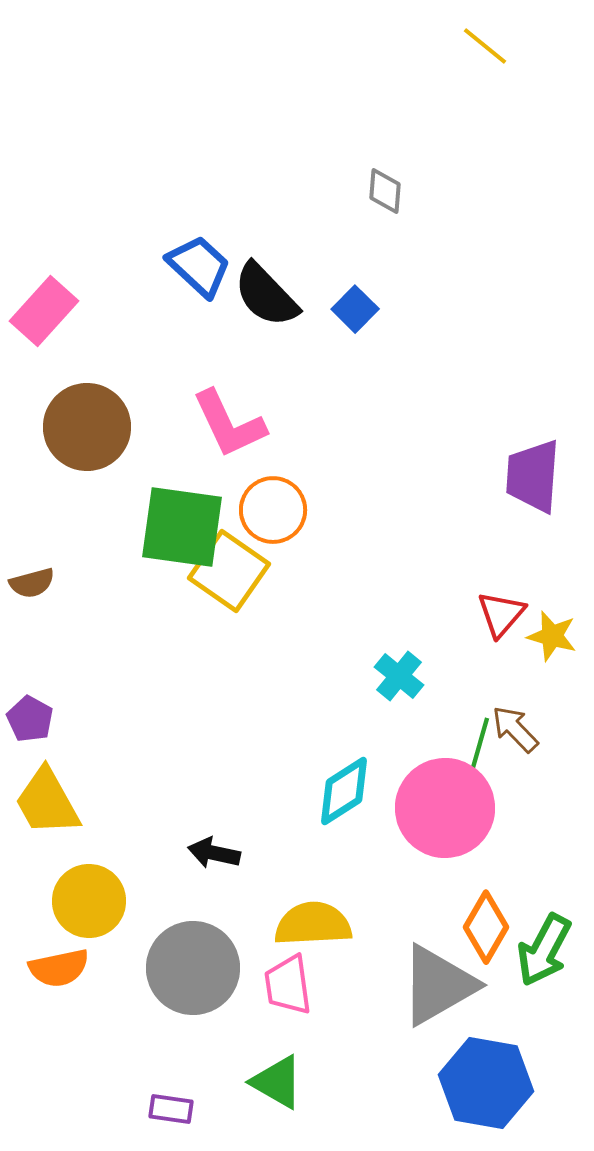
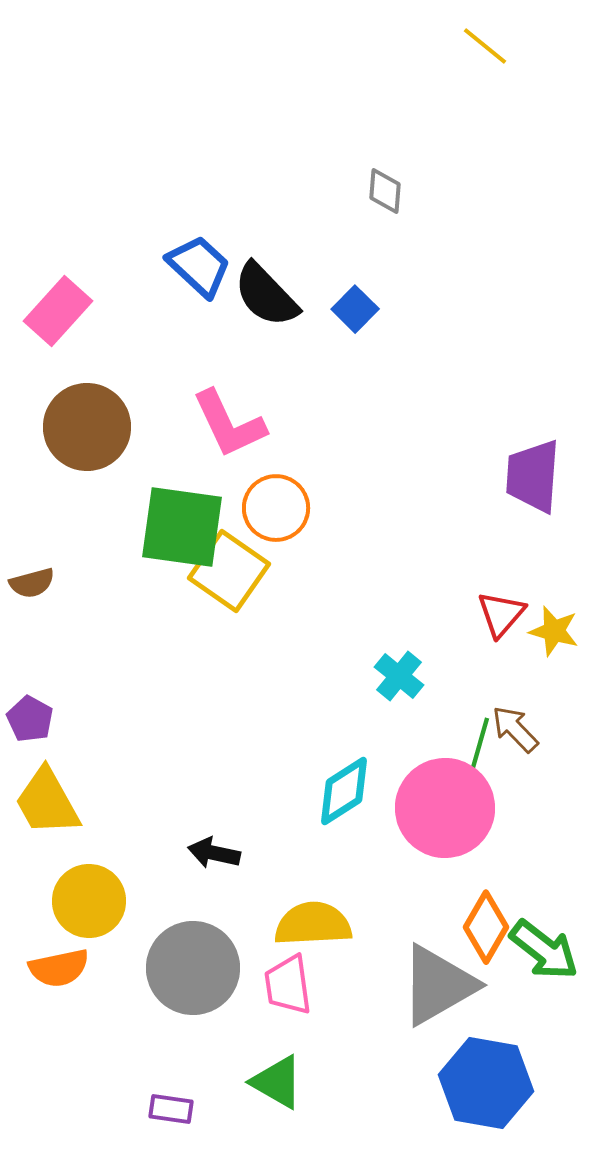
pink rectangle: moved 14 px right
orange circle: moved 3 px right, 2 px up
yellow star: moved 2 px right, 5 px up
green arrow: rotated 80 degrees counterclockwise
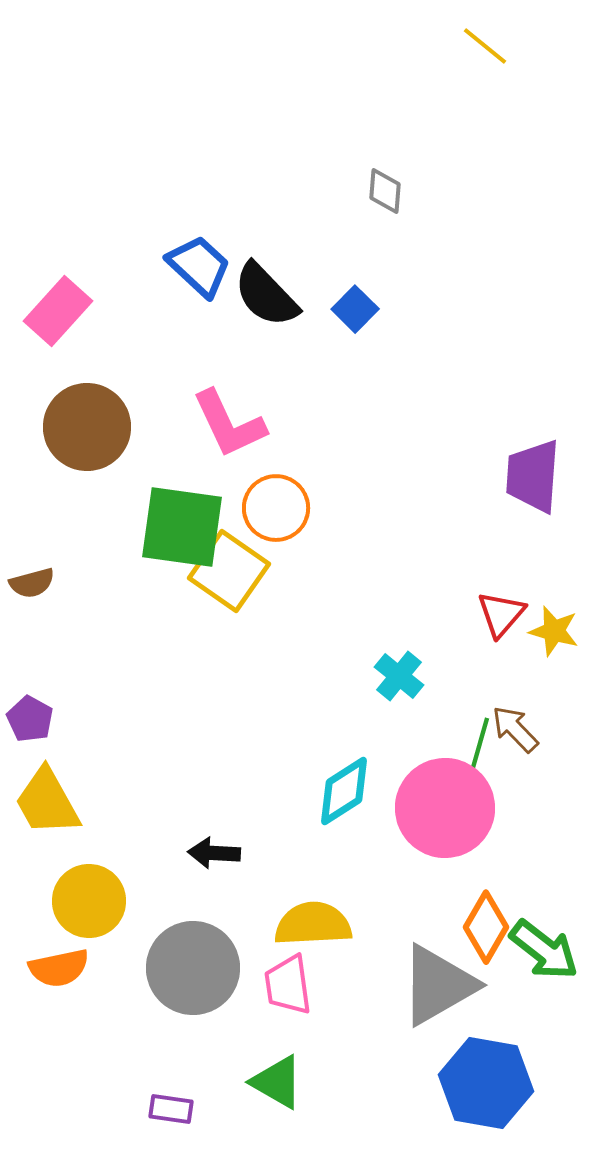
black arrow: rotated 9 degrees counterclockwise
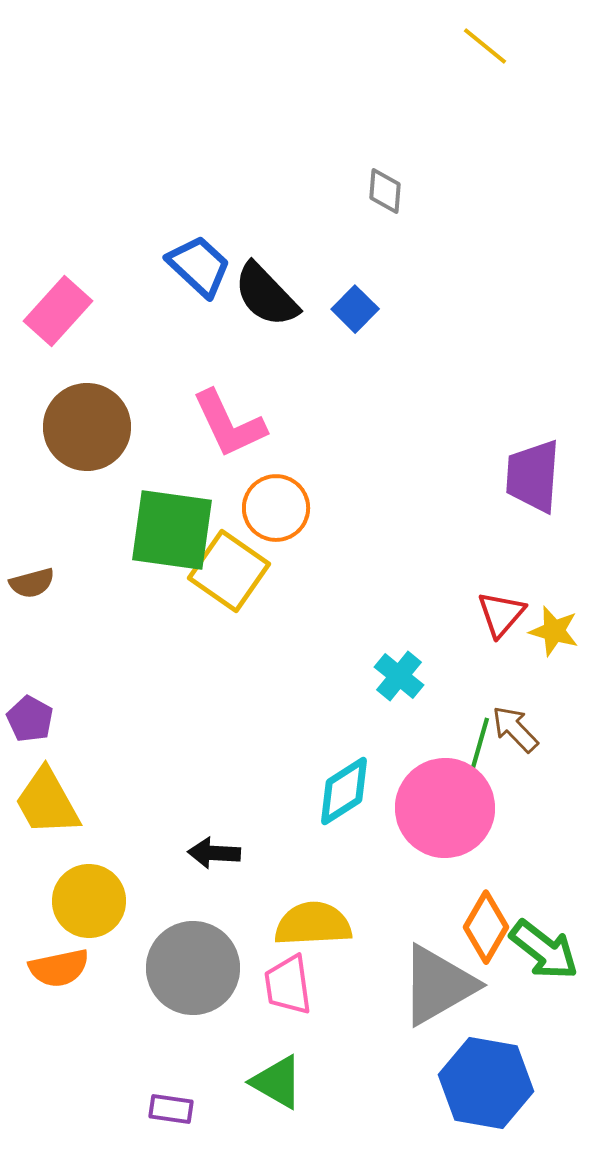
green square: moved 10 px left, 3 px down
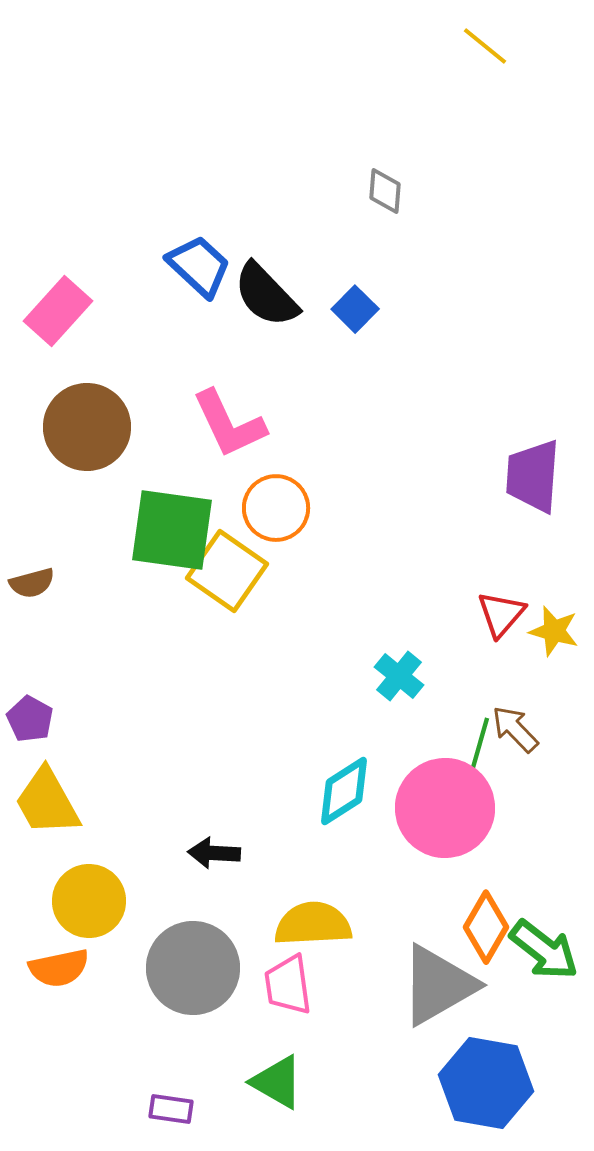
yellow square: moved 2 px left
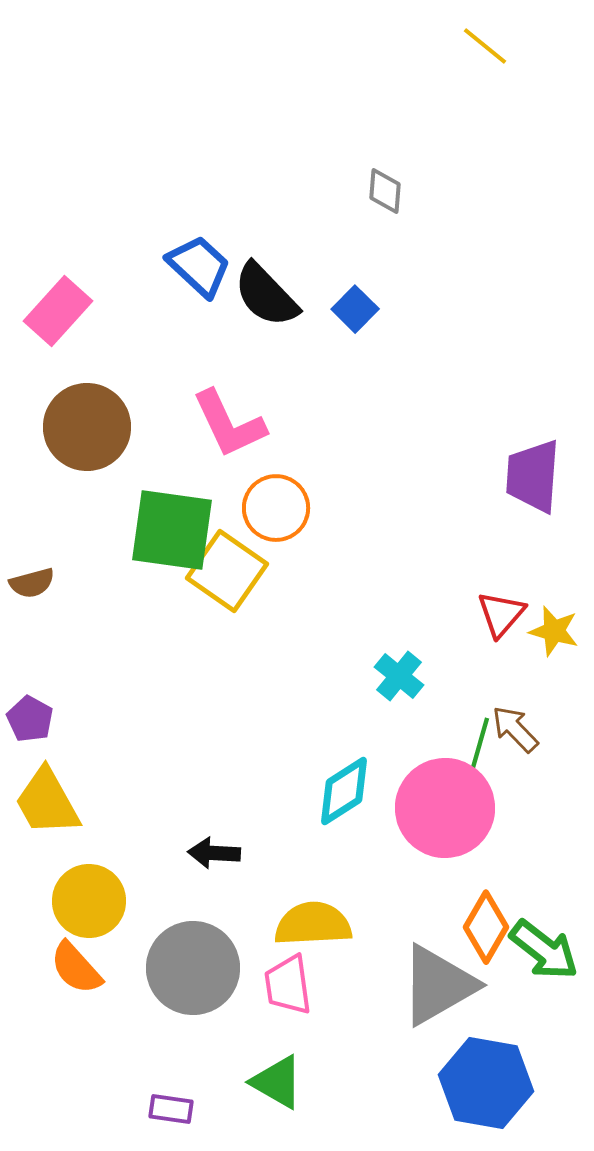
orange semicircle: moved 17 px right; rotated 60 degrees clockwise
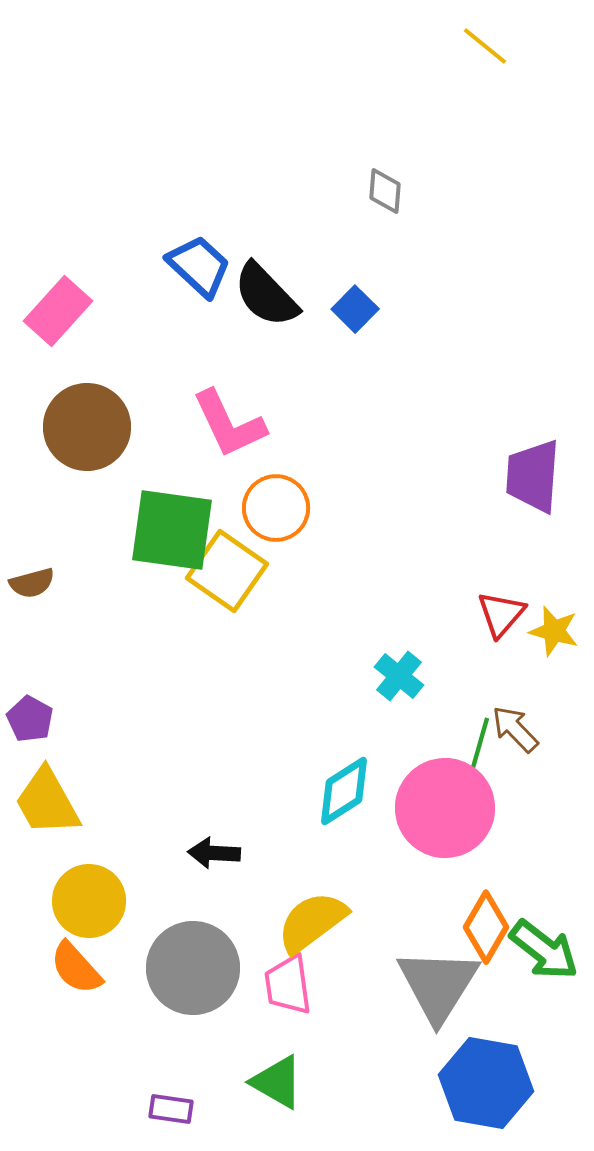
yellow semicircle: moved 1 px left, 2 px up; rotated 34 degrees counterclockwise
gray triangle: rotated 28 degrees counterclockwise
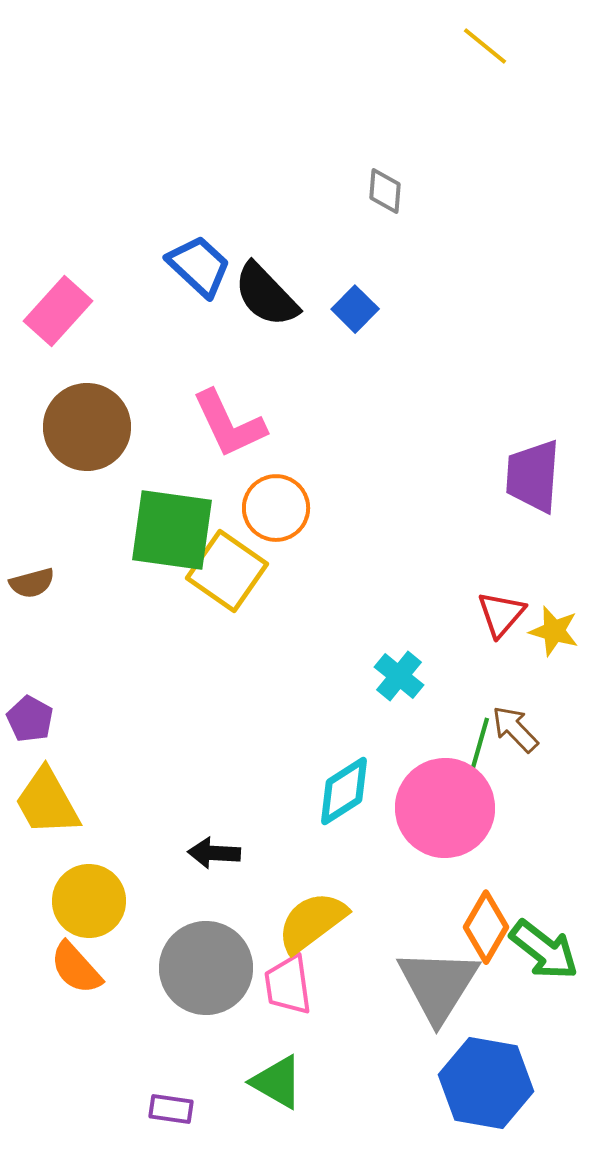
gray circle: moved 13 px right
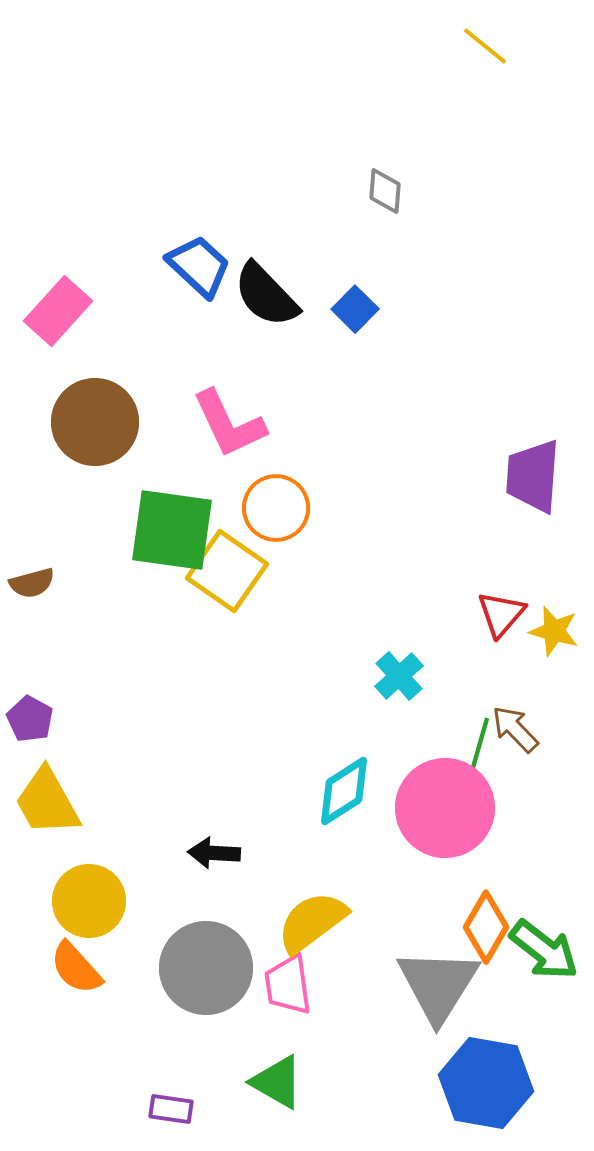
brown circle: moved 8 px right, 5 px up
cyan cross: rotated 9 degrees clockwise
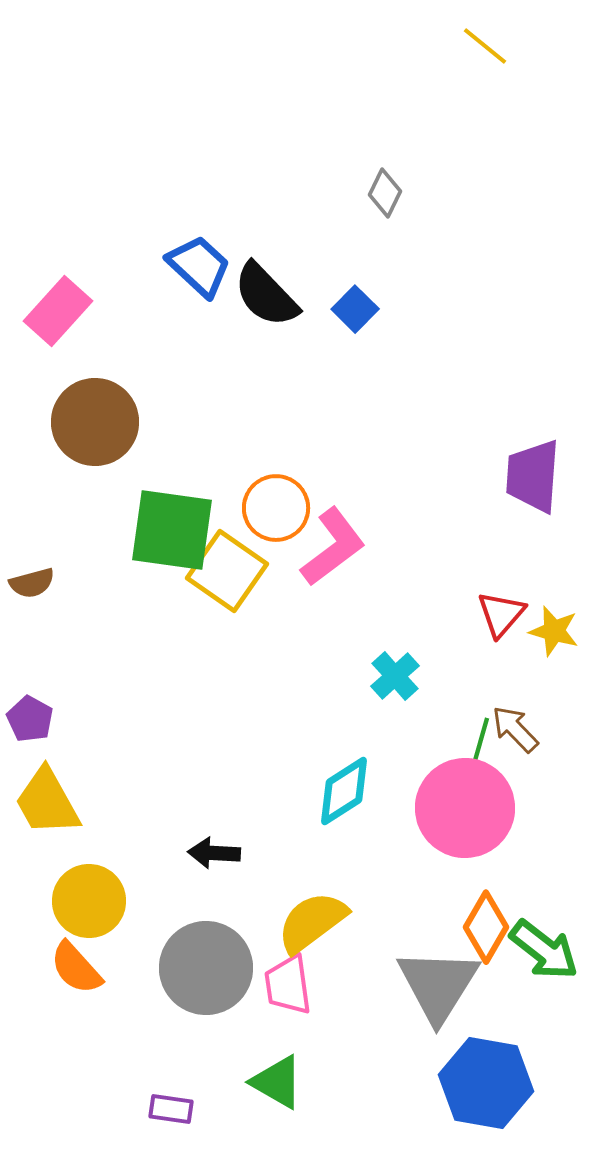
gray diamond: moved 2 px down; rotated 21 degrees clockwise
pink L-shape: moved 104 px right, 123 px down; rotated 102 degrees counterclockwise
cyan cross: moved 4 px left
pink circle: moved 20 px right
